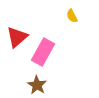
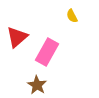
pink rectangle: moved 4 px right
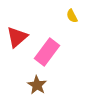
pink rectangle: rotated 8 degrees clockwise
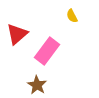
red triangle: moved 3 px up
pink rectangle: moved 1 px up
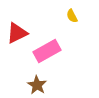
red triangle: moved 1 px up; rotated 15 degrees clockwise
pink rectangle: rotated 24 degrees clockwise
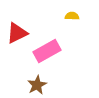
yellow semicircle: rotated 120 degrees clockwise
brown star: rotated 12 degrees clockwise
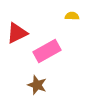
brown star: rotated 24 degrees counterclockwise
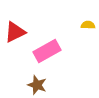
yellow semicircle: moved 16 px right, 9 px down
red triangle: moved 2 px left, 1 px up
